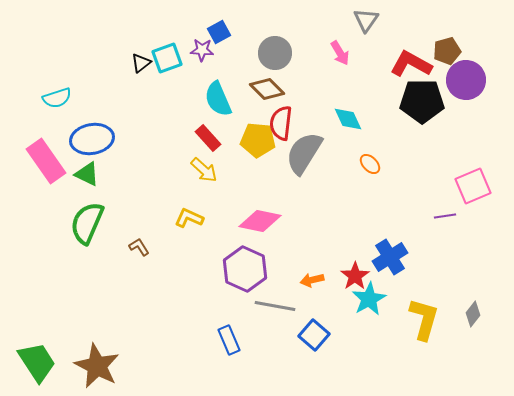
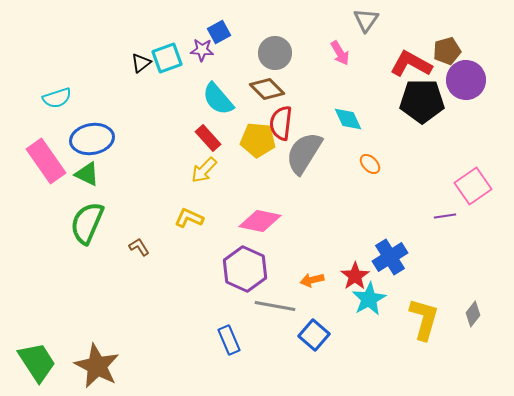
cyan semicircle at (218, 99): rotated 18 degrees counterclockwise
yellow arrow at (204, 170): rotated 92 degrees clockwise
pink square at (473, 186): rotated 12 degrees counterclockwise
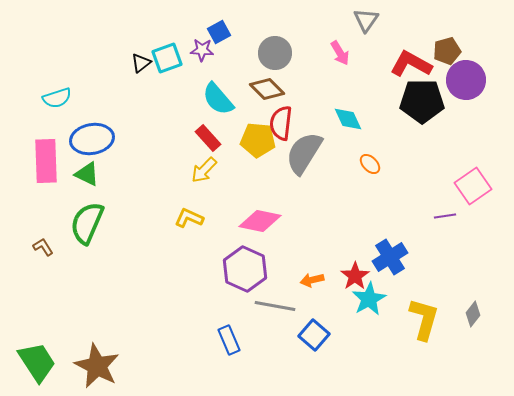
pink rectangle at (46, 161): rotated 33 degrees clockwise
brown L-shape at (139, 247): moved 96 px left
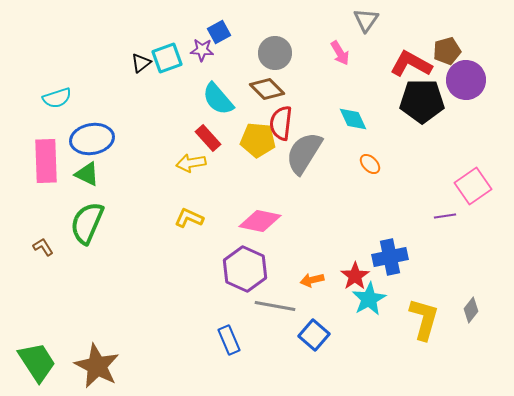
cyan diamond at (348, 119): moved 5 px right
yellow arrow at (204, 170): moved 13 px left, 7 px up; rotated 36 degrees clockwise
blue cross at (390, 257): rotated 20 degrees clockwise
gray diamond at (473, 314): moved 2 px left, 4 px up
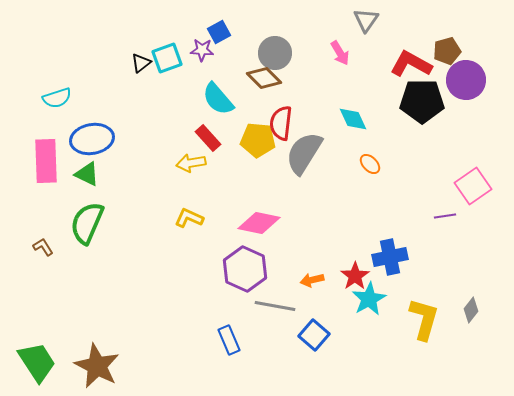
brown diamond at (267, 89): moved 3 px left, 11 px up
pink diamond at (260, 221): moved 1 px left, 2 px down
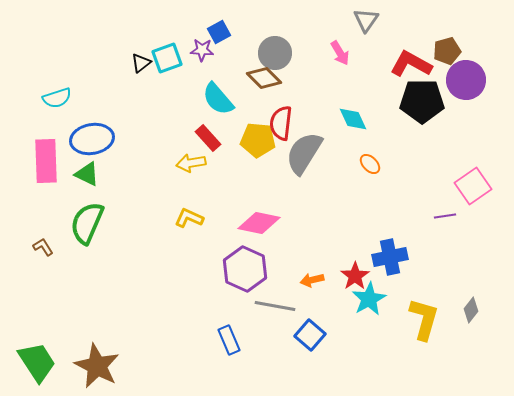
blue square at (314, 335): moved 4 px left
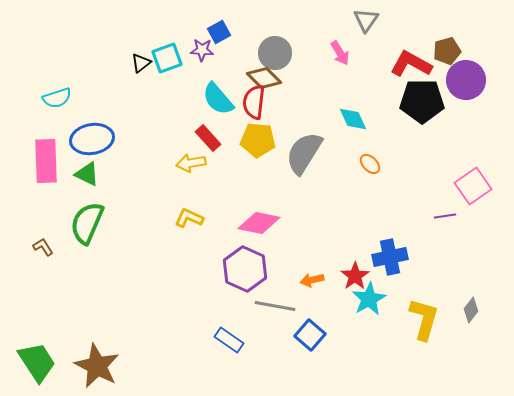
red semicircle at (281, 123): moved 27 px left, 21 px up
blue rectangle at (229, 340): rotated 32 degrees counterclockwise
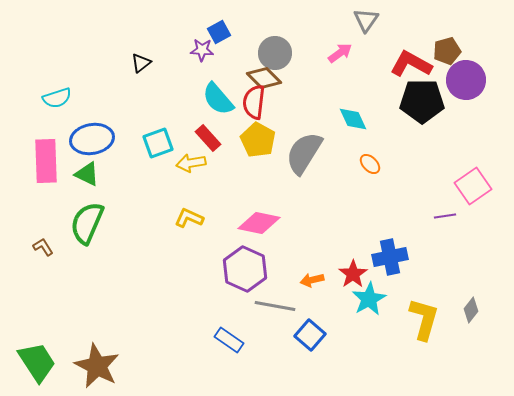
pink arrow at (340, 53): rotated 95 degrees counterclockwise
cyan square at (167, 58): moved 9 px left, 85 px down
yellow pentagon at (258, 140): rotated 24 degrees clockwise
red star at (355, 276): moved 2 px left, 2 px up
